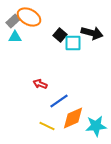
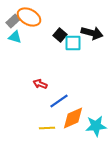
cyan triangle: rotated 16 degrees clockwise
yellow line: moved 2 px down; rotated 28 degrees counterclockwise
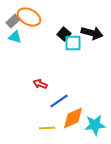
black square: moved 4 px right, 1 px up
cyan star: moved 1 px left, 1 px up
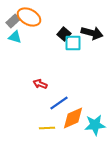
blue line: moved 2 px down
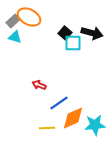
black square: moved 1 px right, 1 px up
red arrow: moved 1 px left, 1 px down
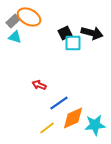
black square: rotated 24 degrees clockwise
yellow line: rotated 35 degrees counterclockwise
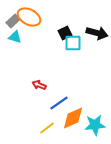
black arrow: moved 5 px right
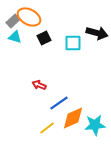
black square: moved 21 px left, 5 px down
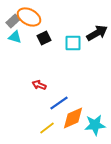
black arrow: rotated 45 degrees counterclockwise
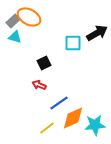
black square: moved 25 px down
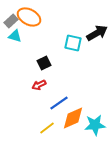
gray rectangle: moved 2 px left
cyan triangle: moved 1 px up
cyan square: rotated 12 degrees clockwise
red arrow: rotated 48 degrees counterclockwise
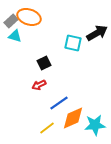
orange ellipse: rotated 10 degrees counterclockwise
